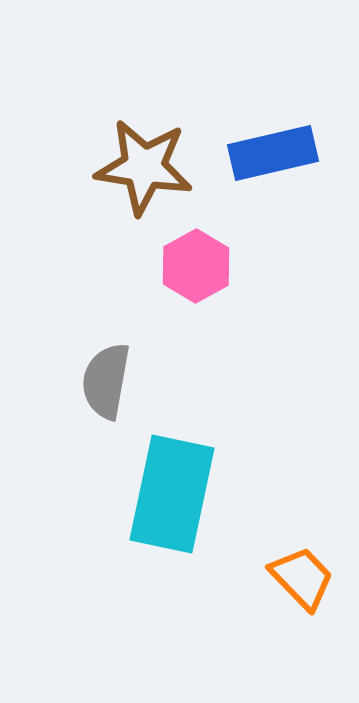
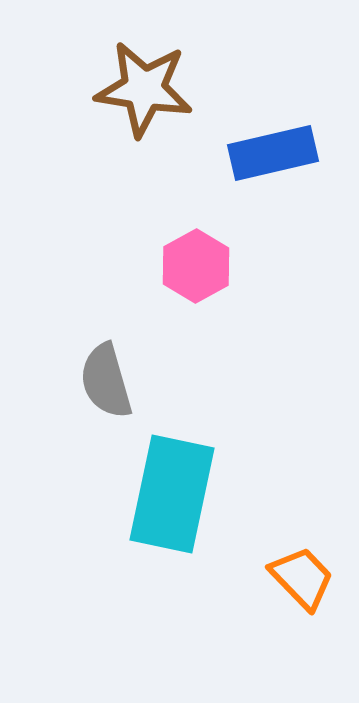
brown star: moved 78 px up
gray semicircle: rotated 26 degrees counterclockwise
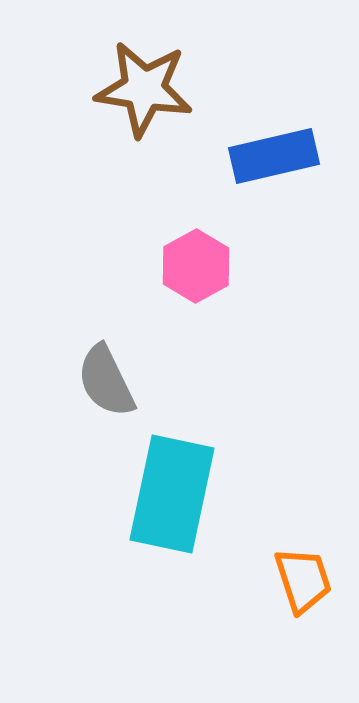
blue rectangle: moved 1 px right, 3 px down
gray semicircle: rotated 10 degrees counterclockwise
orange trapezoid: moved 1 px right, 2 px down; rotated 26 degrees clockwise
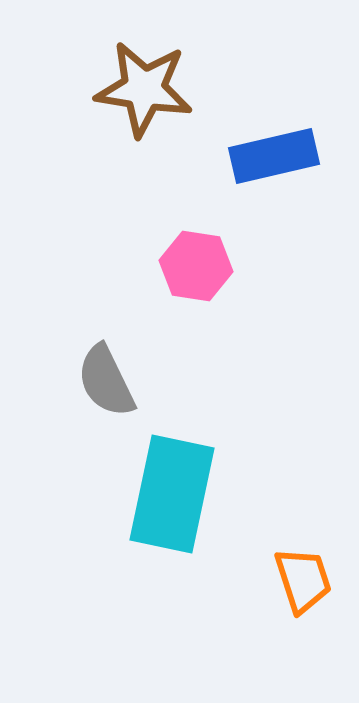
pink hexagon: rotated 22 degrees counterclockwise
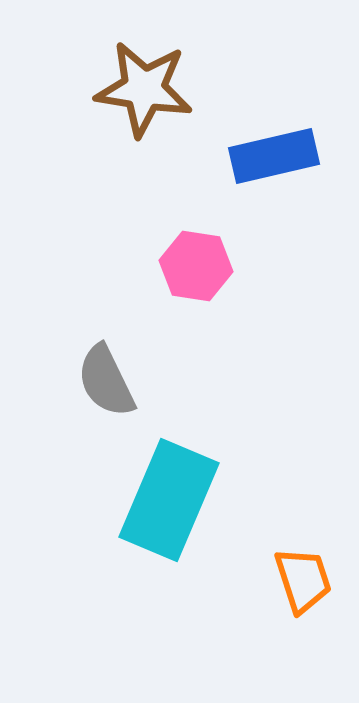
cyan rectangle: moved 3 px left, 6 px down; rotated 11 degrees clockwise
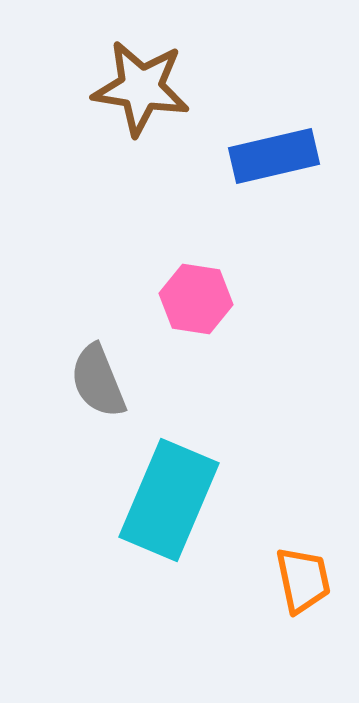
brown star: moved 3 px left, 1 px up
pink hexagon: moved 33 px down
gray semicircle: moved 8 px left; rotated 4 degrees clockwise
orange trapezoid: rotated 6 degrees clockwise
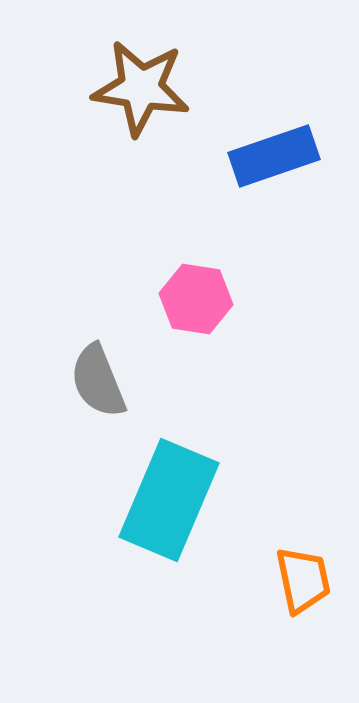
blue rectangle: rotated 6 degrees counterclockwise
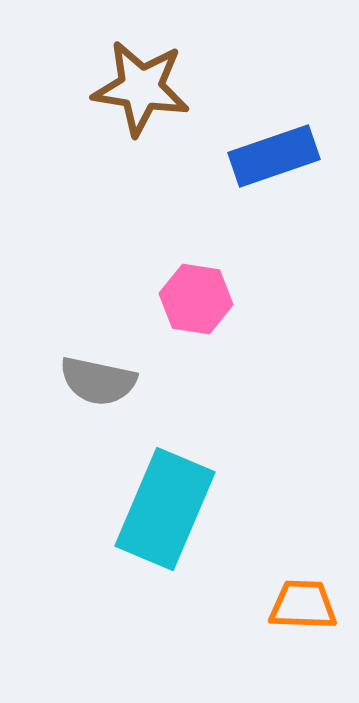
gray semicircle: rotated 56 degrees counterclockwise
cyan rectangle: moved 4 px left, 9 px down
orange trapezoid: moved 25 px down; rotated 76 degrees counterclockwise
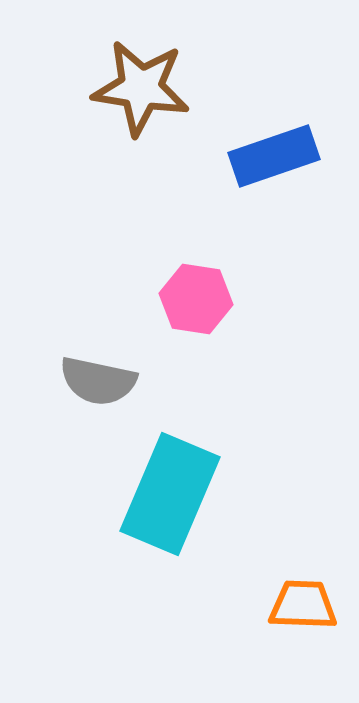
cyan rectangle: moved 5 px right, 15 px up
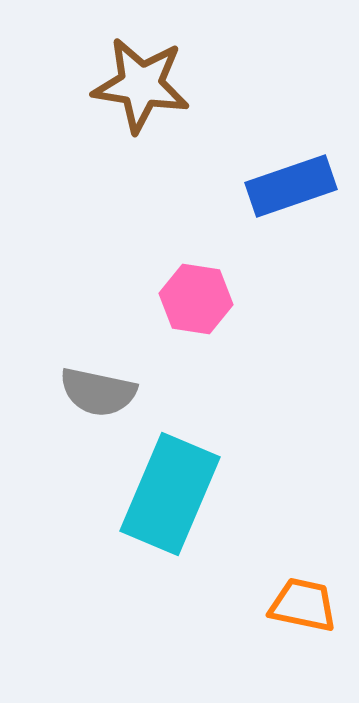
brown star: moved 3 px up
blue rectangle: moved 17 px right, 30 px down
gray semicircle: moved 11 px down
orange trapezoid: rotated 10 degrees clockwise
